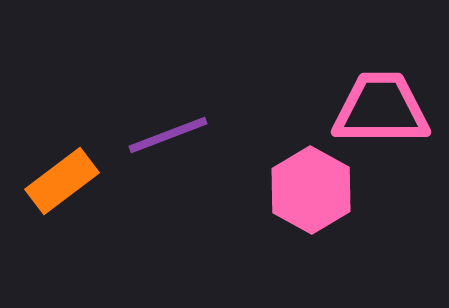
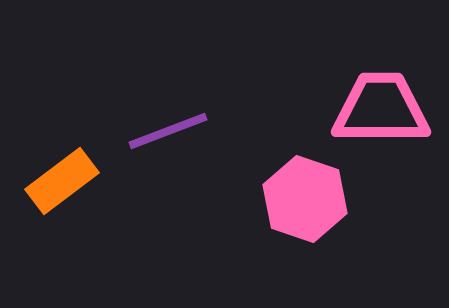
purple line: moved 4 px up
pink hexagon: moved 6 px left, 9 px down; rotated 10 degrees counterclockwise
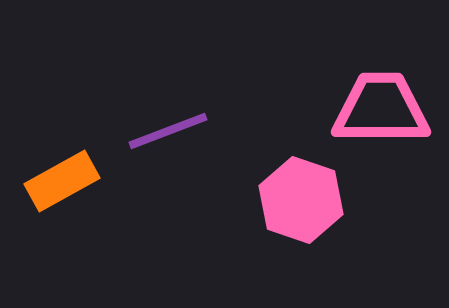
orange rectangle: rotated 8 degrees clockwise
pink hexagon: moved 4 px left, 1 px down
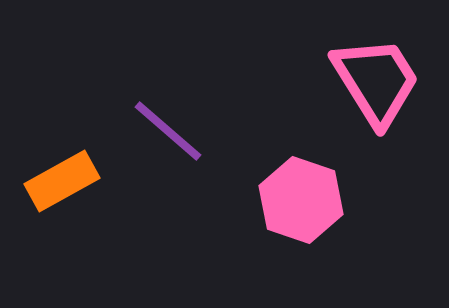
pink trapezoid: moved 5 px left, 28 px up; rotated 58 degrees clockwise
purple line: rotated 62 degrees clockwise
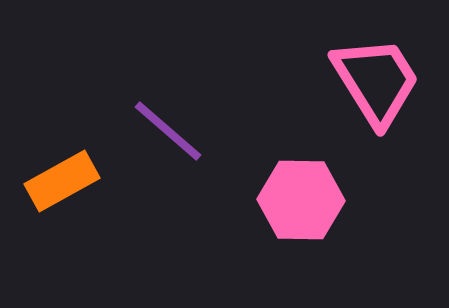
pink hexagon: rotated 18 degrees counterclockwise
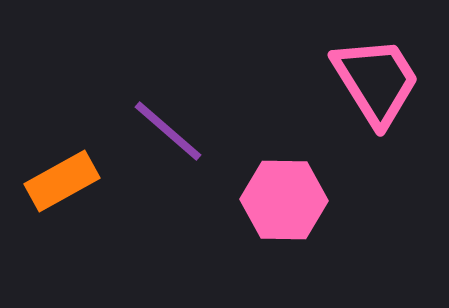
pink hexagon: moved 17 px left
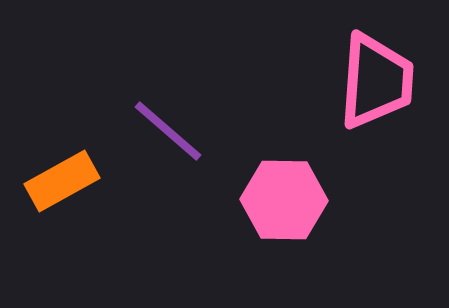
pink trapezoid: rotated 36 degrees clockwise
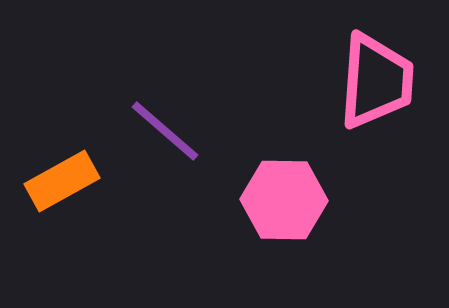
purple line: moved 3 px left
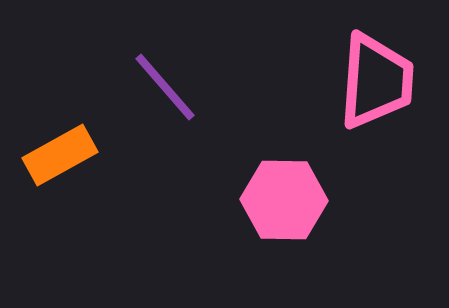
purple line: moved 44 px up; rotated 8 degrees clockwise
orange rectangle: moved 2 px left, 26 px up
